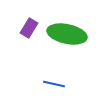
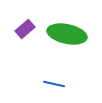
purple rectangle: moved 4 px left, 1 px down; rotated 18 degrees clockwise
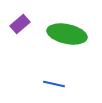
purple rectangle: moved 5 px left, 5 px up
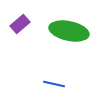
green ellipse: moved 2 px right, 3 px up
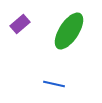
green ellipse: rotated 69 degrees counterclockwise
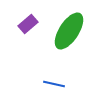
purple rectangle: moved 8 px right
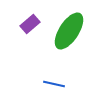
purple rectangle: moved 2 px right
